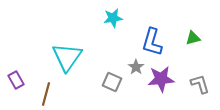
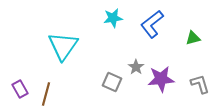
blue L-shape: moved 18 px up; rotated 36 degrees clockwise
cyan triangle: moved 4 px left, 11 px up
purple rectangle: moved 4 px right, 9 px down
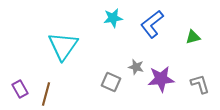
green triangle: moved 1 px up
gray star: rotated 21 degrees counterclockwise
gray square: moved 1 px left
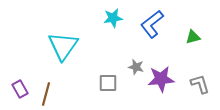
gray square: moved 3 px left, 1 px down; rotated 24 degrees counterclockwise
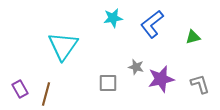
purple star: rotated 8 degrees counterclockwise
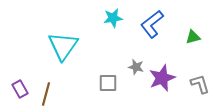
purple star: moved 1 px right, 1 px up; rotated 8 degrees counterclockwise
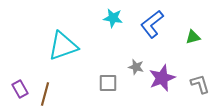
cyan star: rotated 18 degrees clockwise
cyan triangle: rotated 36 degrees clockwise
brown line: moved 1 px left
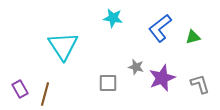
blue L-shape: moved 8 px right, 4 px down
cyan triangle: rotated 44 degrees counterclockwise
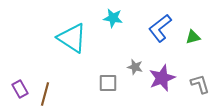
cyan triangle: moved 9 px right, 8 px up; rotated 24 degrees counterclockwise
gray star: moved 1 px left
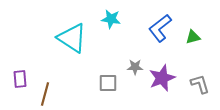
cyan star: moved 2 px left, 1 px down
gray star: rotated 14 degrees counterclockwise
purple rectangle: moved 10 px up; rotated 24 degrees clockwise
